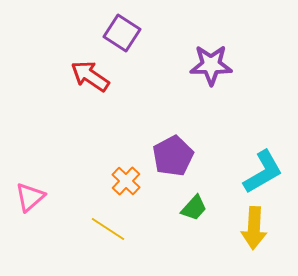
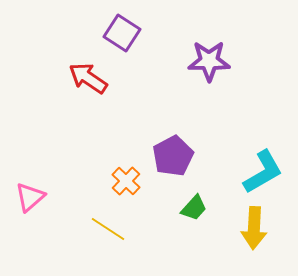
purple star: moved 2 px left, 4 px up
red arrow: moved 2 px left, 2 px down
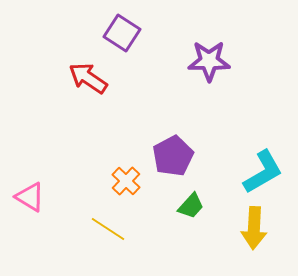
pink triangle: rotated 48 degrees counterclockwise
green trapezoid: moved 3 px left, 2 px up
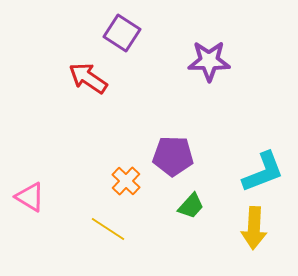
purple pentagon: rotated 30 degrees clockwise
cyan L-shape: rotated 9 degrees clockwise
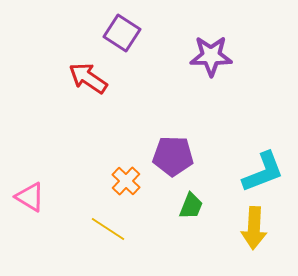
purple star: moved 2 px right, 5 px up
green trapezoid: rotated 20 degrees counterclockwise
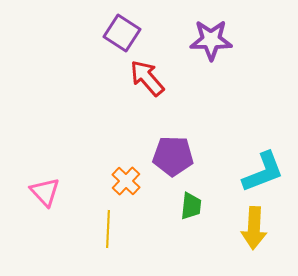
purple star: moved 16 px up
red arrow: moved 59 px right; rotated 15 degrees clockwise
pink triangle: moved 15 px right, 5 px up; rotated 16 degrees clockwise
green trapezoid: rotated 16 degrees counterclockwise
yellow line: rotated 60 degrees clockwise
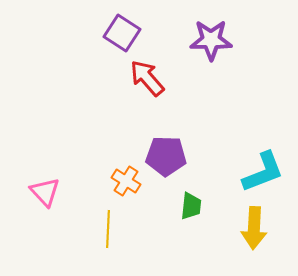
purple pentagon: moved 7 px left
orange cross: rotated 12 degrees counterclockwise
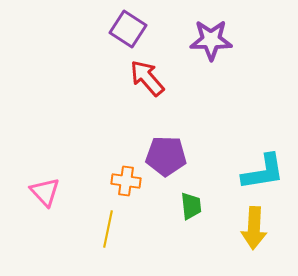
purple square: moved 6 px right, 4 px up
cyan L-shape: rotated 12 degrees clockwise
orange cross: rotated 24 degrees counterclockwise
green trapezoid: rotated 12 degrees counterclockwise
yellow line: rotated 9 degrees clockwise
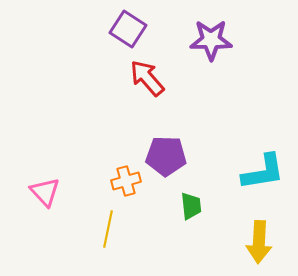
orange cross: rotated 24 degrees counterclockwise
yellow arrow: moved 5 px right, 14 px down
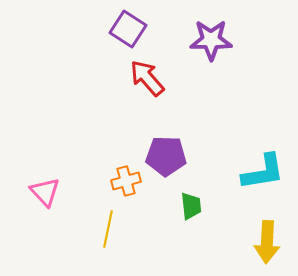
yellow arrow: moved 8 px right
